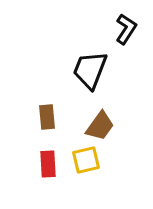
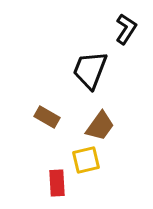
brown rectangle: rotated 55 degrees counterclockwise
red rectangle: moved 9 px right, 19 px down
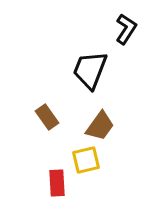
brown rectangle: rotated 25 degrees clockwise
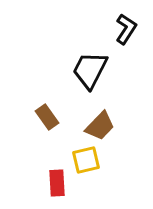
black trapezoid: rotated 6 degrees clockwise
brown trapezoid: rotated 8 degrees clockwise
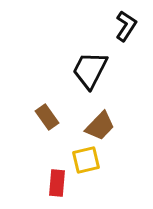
black L-shape: moved 3 px up
red rectangle: rotated 8 degrees clockwise
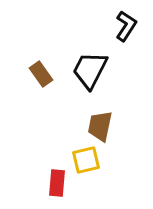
brown rectangle: moved 6 px left, 43 px up
brown trapezoid: rotated 148 degrees clockwise
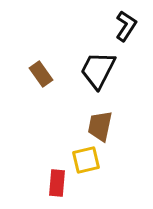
black trapezoid: moved 8 px right
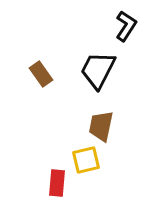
brown trapezoid: moved 1 px right
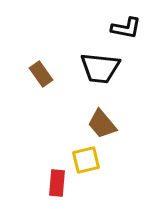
black L-shape: moved 2 px down; rotated 68 degrees clockwise
black trapezoid: moved 2 px right, 2 px up; rotated 111 degrees counterclockwise
brown trapezoid: moved 1 px right, 2 px up; rotated 52 degrees counterclockwise
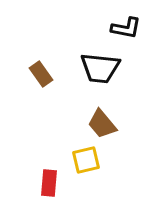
red rectangle: moved 8 px left
